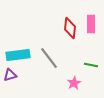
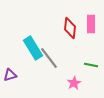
cyan rectangle: moved 15 px right, 7 px up; rotated 65 degrees clockwise
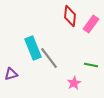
pink rectangle: rotated 36 degrees clockwise
red diamond: moved 12 px up
cyan rectangle: rotated 10 degrees clockwise
purple triangle: moved 1 px right, 1 px up
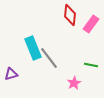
red diamond: moved 1 px up
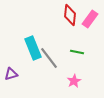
pink rectangle: moved 1 px left, 5 px up
green line: moved 14 px left, 13 px up
pink star: moved 2 px up
